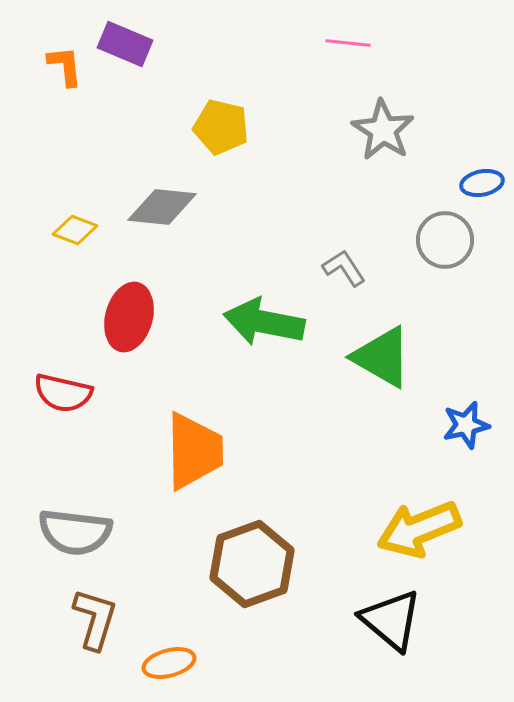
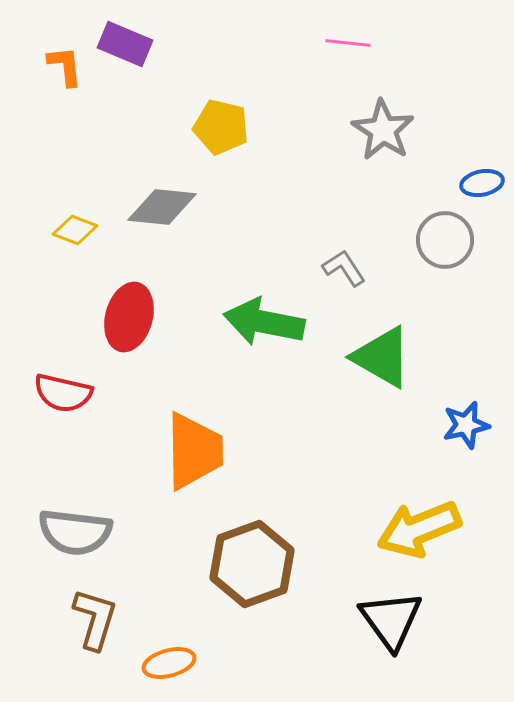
black triangle: rotated 14 degrees clockwise
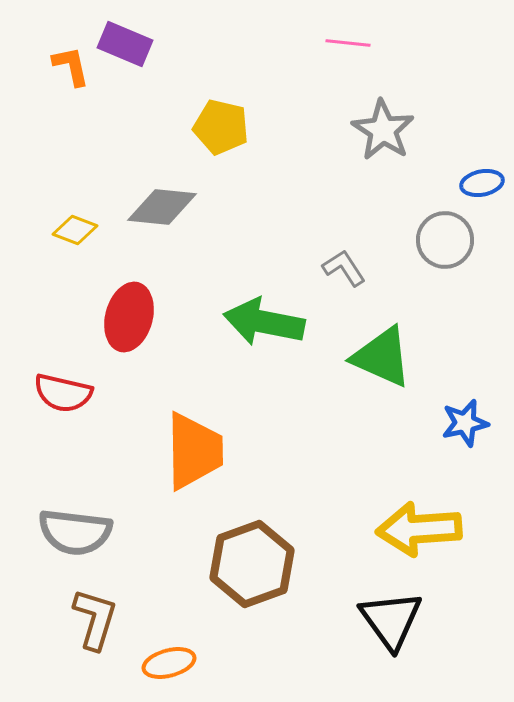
orange L-shape: moved 6 px right; rotated 6 degrees counterclockwise
green triangle: rotated 6 degrees counterclockwise
blue star: moved 1 px left, 2 px up
yellow arrow: rotated 18 degrees clockwise
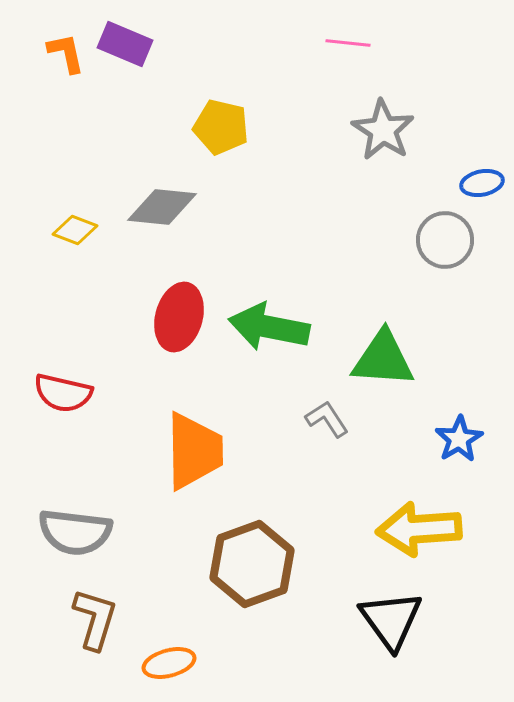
orange L-shape: moved 5 px left, 13 px up
gray L-shape: moved 17 px left, 151 px down
red ellipse: moved 50 px right
green arrow: moved 5 px right, 5 px down
green triangle: moved 1 px right, 2 px down; rotated 20 degrees counterclockwise
blue star: moved 6 px left, 16 px down; rotated 18 degrees counterclockwise
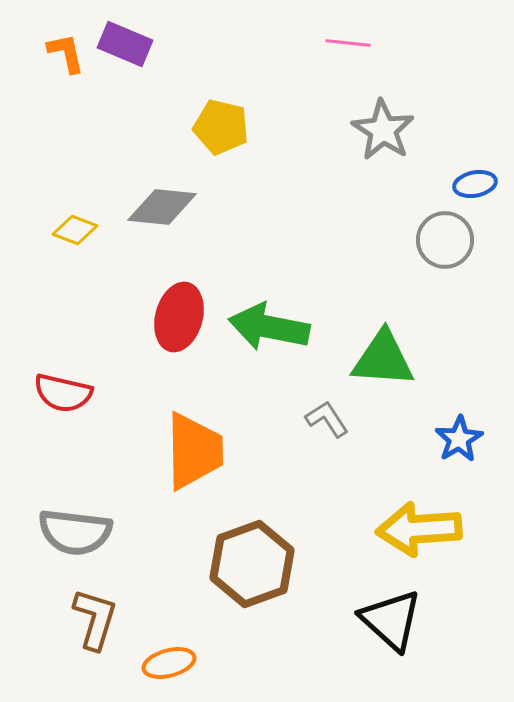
blue ellipse: moved 7 px left, 1 px down
black triangle: rotated 12 degrees counterclockwise
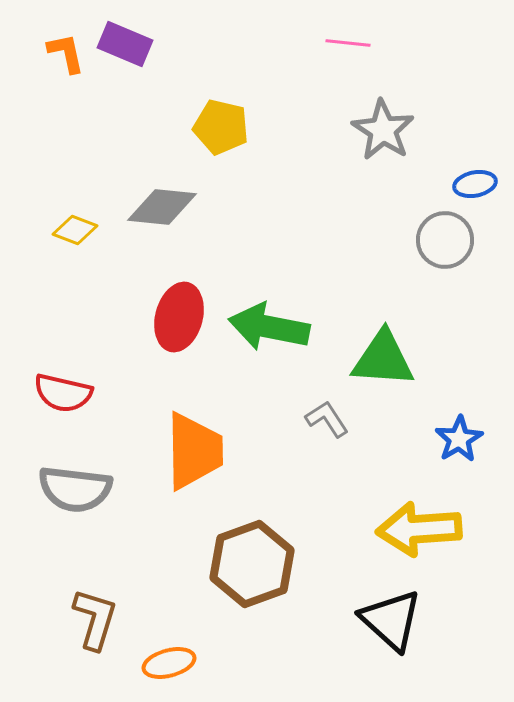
gray semicircle: moved 43 px up
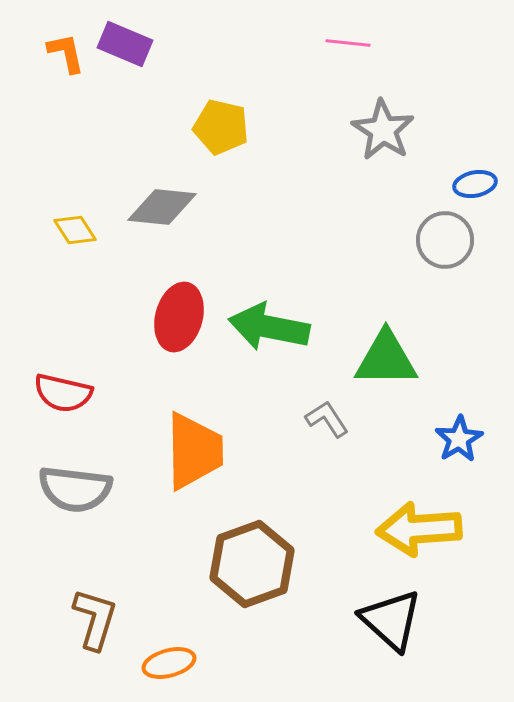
yellow diamond: rotated 36 degrees clockwise
green triangle: moved 3 px right; rotated 4 degrees counterclockwise
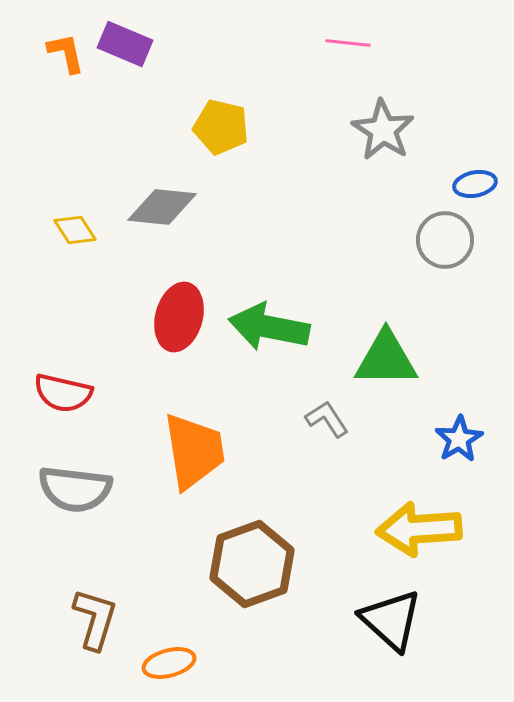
orange trapezoid: rotated 8 degrees counterclockwise
